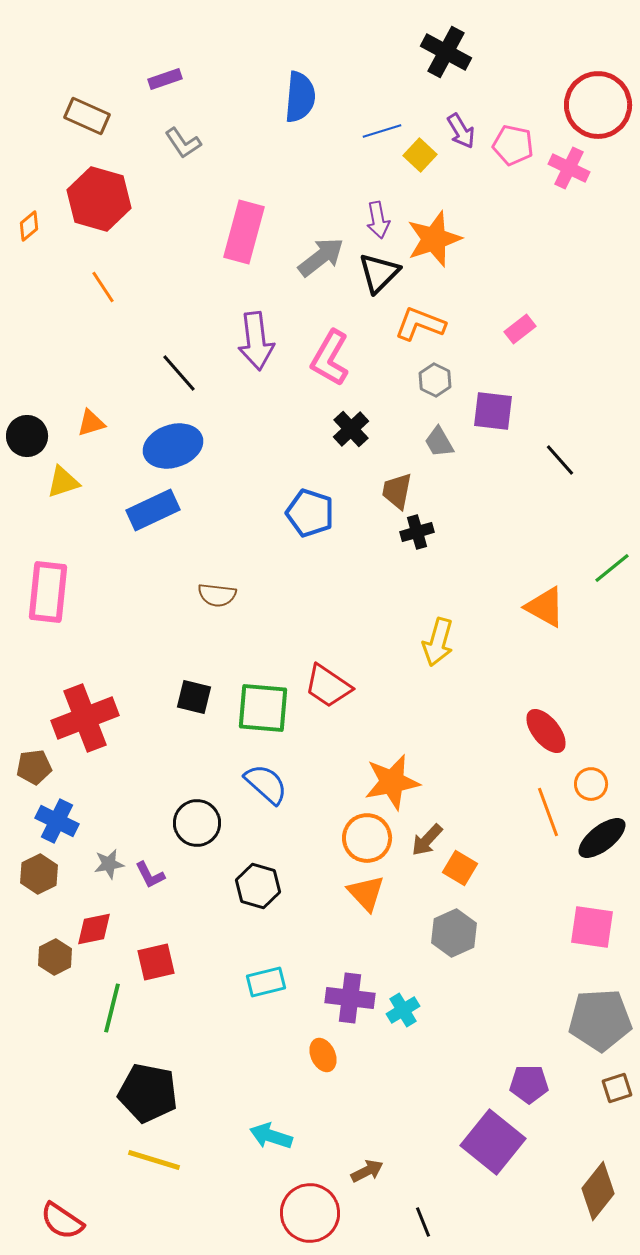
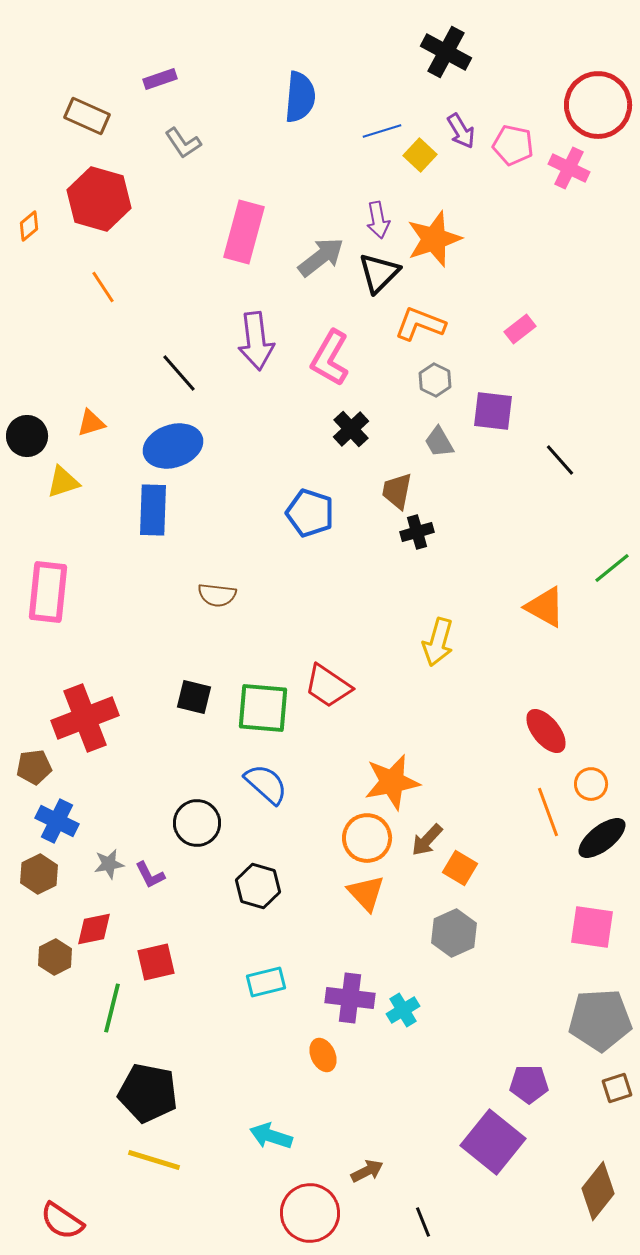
purple rectangle at (165, 79): moved 5 px left
blue rectangle at (153, 510): rotated 63 degrees counterclockwise
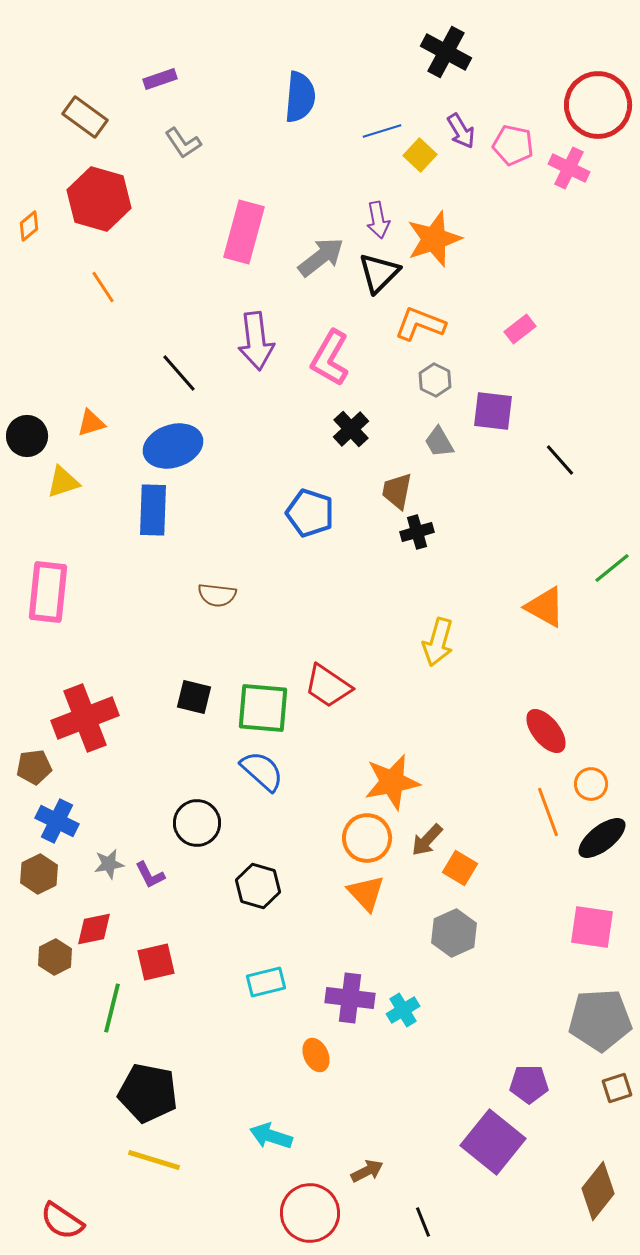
brown rectangle at (87, 116): moved 2 px left, 1 px down; rotated 12 degrees clockwise
blue semicircle at (266, 784): moved 4 px left, 13 px up
orange ellipse at (323, 1055): moved 7 px left
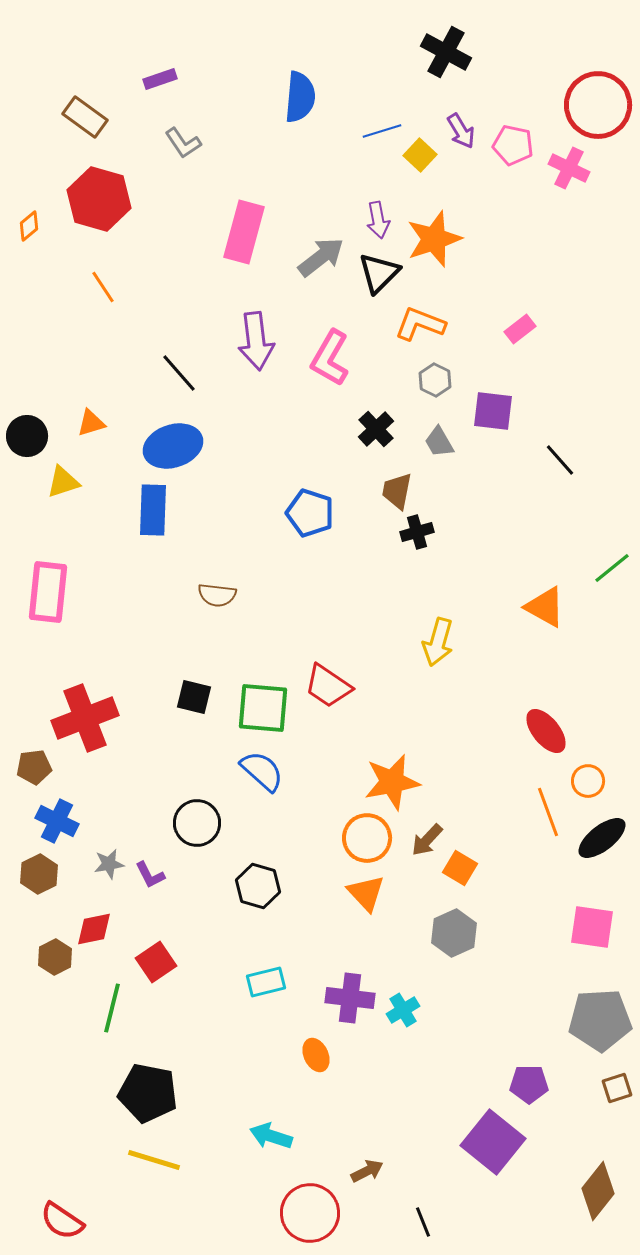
black cross at (351, 429): moved 25 px right
orange circle at (591, 784): moved 3 px left, 3 px up
red square at (156, 962): rotated 21 degrees counterclockwise
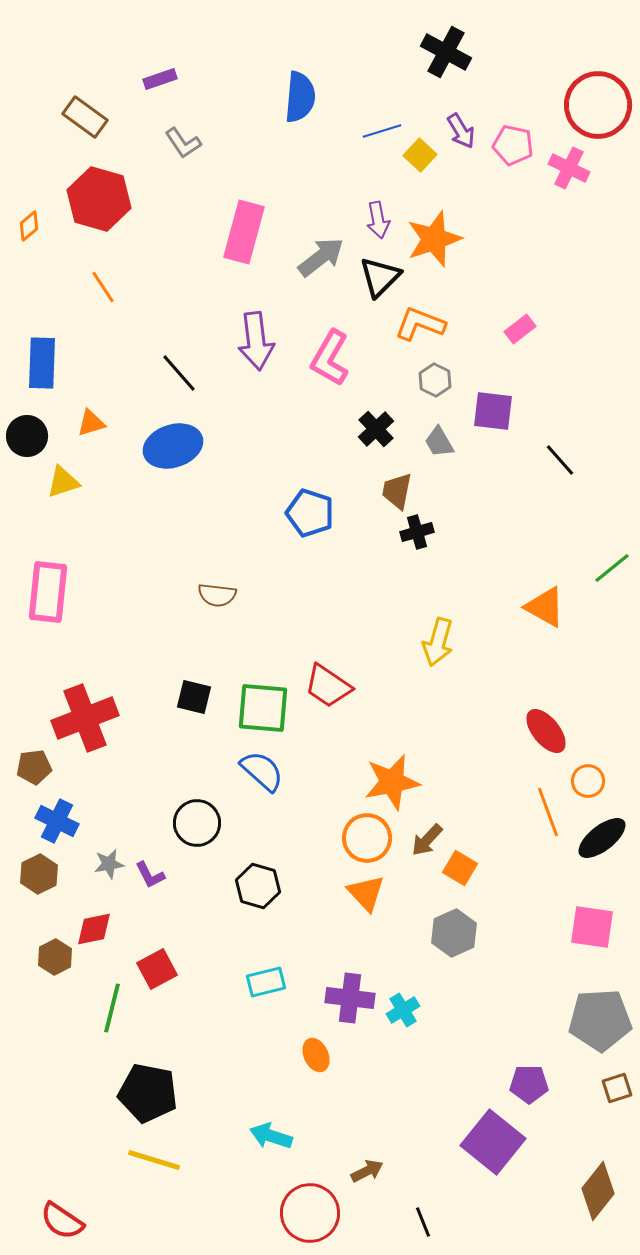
black triangle at (379, 273): moved 1 px right, 4 px down
blue rectangle at (153, 510): moved 111 px left, 147 px up
red square at (156, 962): moved 1 px right, 7 px down; rotated 6 degrees clockwise
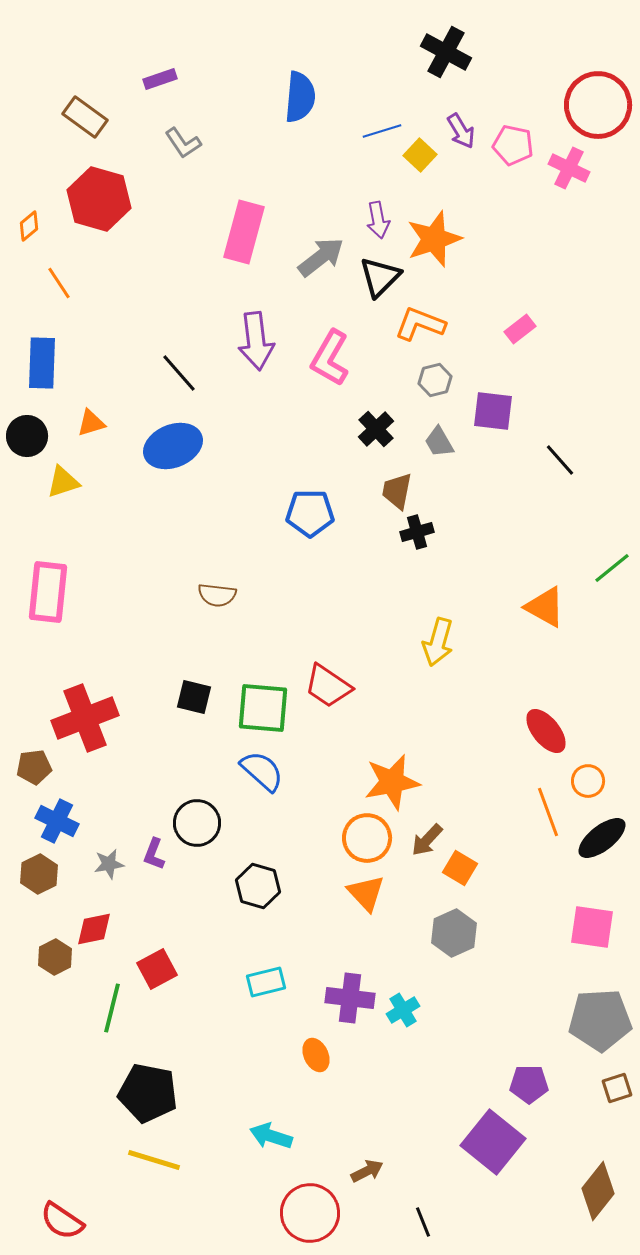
orange line at (103, 287): moved 44 px left, 4 px up
gray hexagon at (435, 380): rotated 20 degrees clockwise
blue ellipse at (173, 446): rotated 4 degrees counterclockwise
blue pentagon at (310, 513): rotated 18 degrees counterclockwise
purple L-shape at (150, 875): moved 4 px right, 21 px up; rotated 48 degrees clockwise
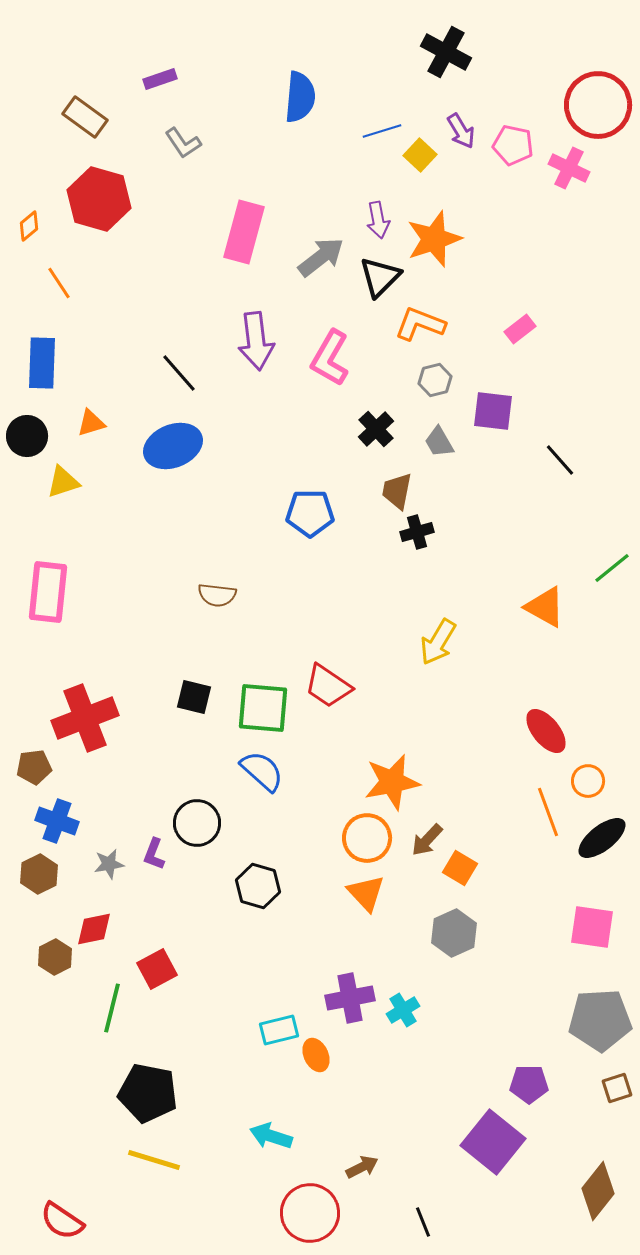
yellow arrow at (438, 642): rotated 15 degrees clockwise
blue cross at (57, 821): rotated 6 degrees counterclockwise
cyan rectangle at (266, 982): moved 13 px right, 48 px down
purple cross at (350, 998): rotated 18 degrees counterclockwise
brown arrow at (367, 1171): moved 5 px left, 4 px up
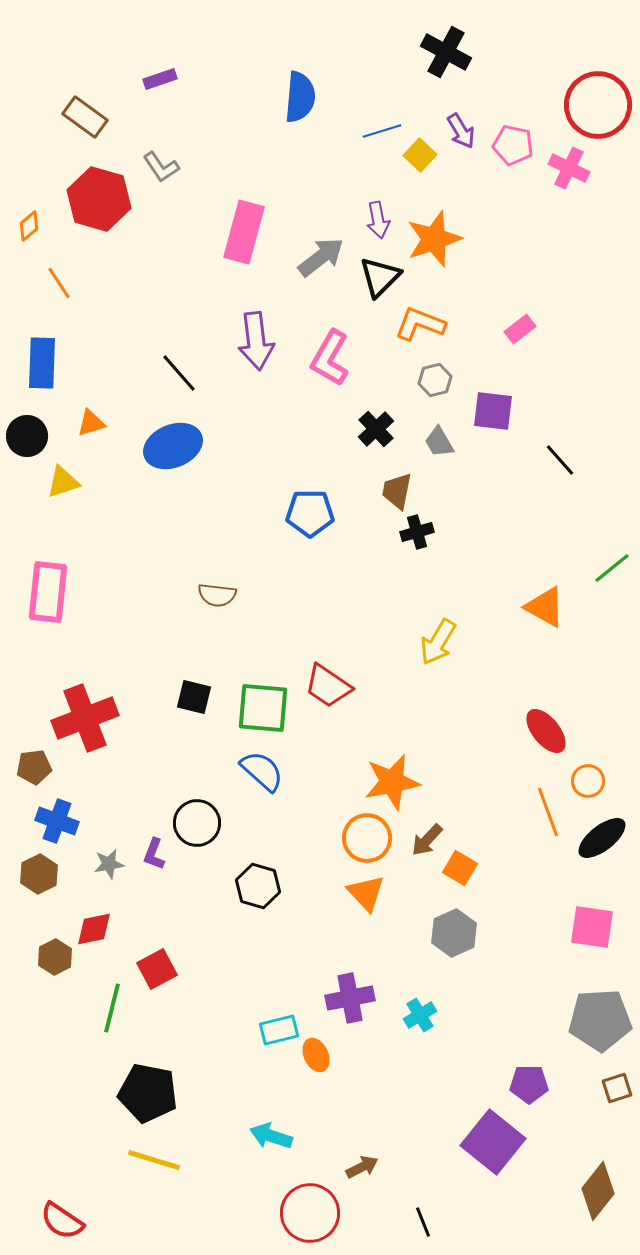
gray L-shape at (183, 143): moved 22 px left, 24 px down
cyan cross at (403, 1010): moved 17 px right, 5 px down
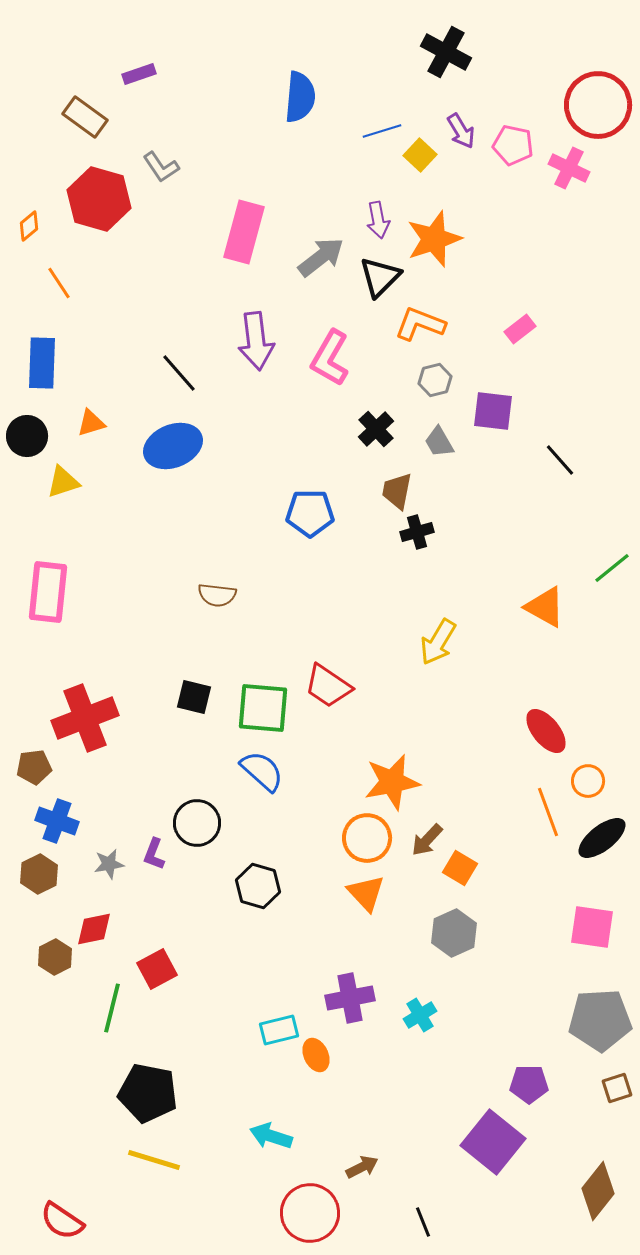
purple rectangle at (160, 79): moved 21 px left, 5 px up
